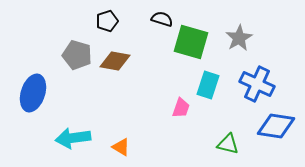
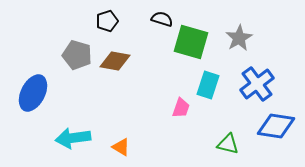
blue cross: rotated 28 degrees clockwise
blue ellipse: rotated 9 degrees clockwise
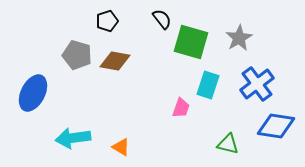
black semicircle: rotated 35 degrees clockwise
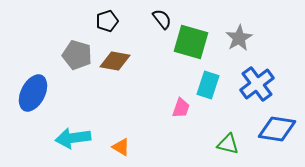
blue diamond: moved 1 px right, 3 px down
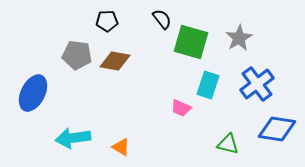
black pentagon: rotated 15 degrees clockwise
gray pentagon: rotated 8 degrees counterclockwise
pink trapezoid: rotated 95 degrees clockwise
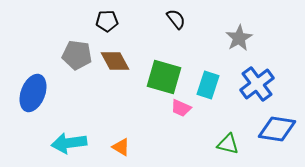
black semicircle: moved 14 px right
green square: moved 27 px left, 35 px down
brown diamond: rotated 52 degrees clockwise
blue ellipse: rotated 6 degrees counterclockwise
cyan arrow: moved 4 px left, 5 px down
